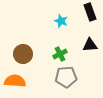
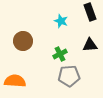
brown circle: moved 13 px up
gray pentagon: moved 3 px right, 1 px up
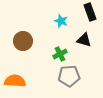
black triangle: moved 6 px left, 5 px up; rotated 21 degrees clockwise
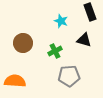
brown circle: moved 2 px down
green cross: moved 5 px left, 3 px up
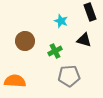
brown circle: moved 2 px right, 2 px up
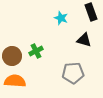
black rectangle: moved 1 px right
cyan star: moved 3 px up
brown circle: moved 13 px left, 15 px down
green cross: moved 19 px left
gray pentagon: moved 4 px right, 3 px up
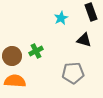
cyan star: rotated 24 degrees clockwise
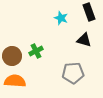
black rectangle: moved 2 px left
cyan star: rotated 24 degrees counterclockwise
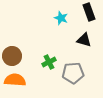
green cross: moved 13 px right, 11 px down
orange semicircle: moved 1 px up
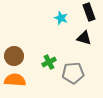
black triangle: moved 2 px up
brown circle: moved 2 px right
